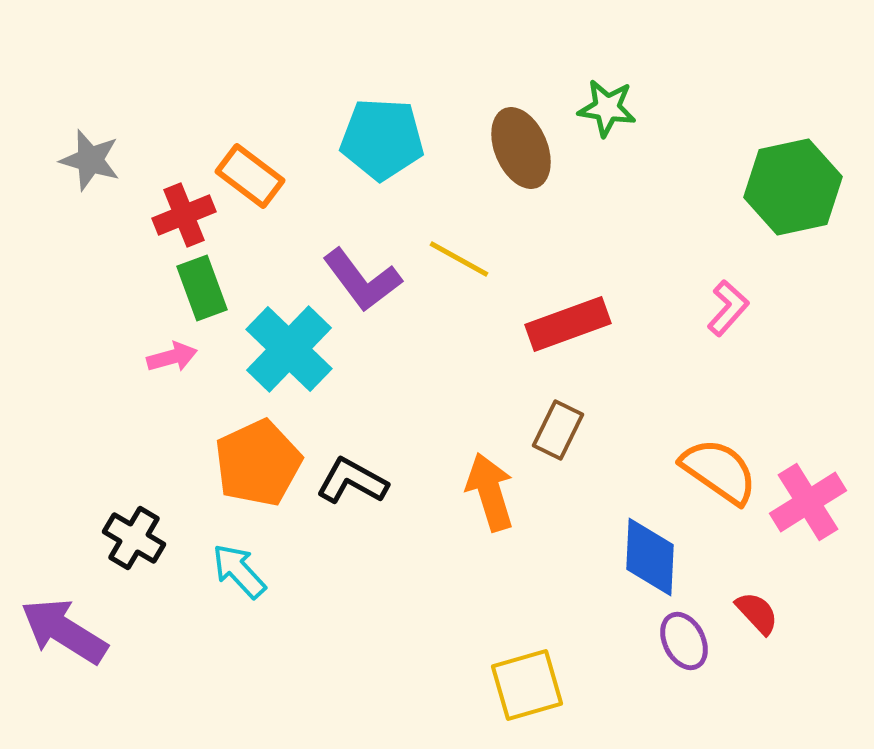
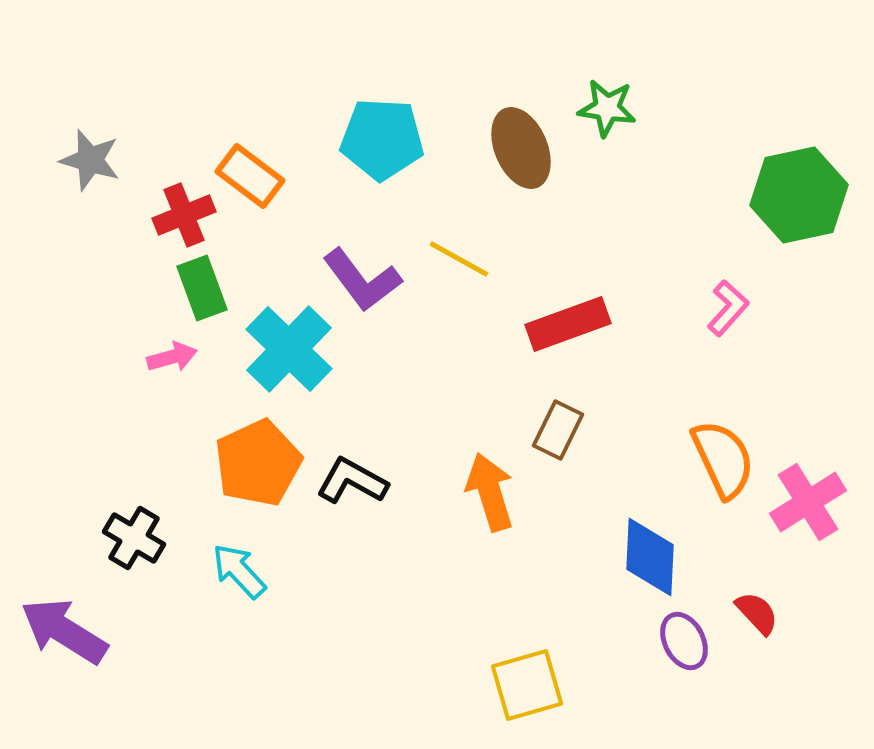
green hexagon: moved 6 px right, 8 px down
orange semicircle: moved 4 px right, 12 px up; rotated 30 degrees clockwise
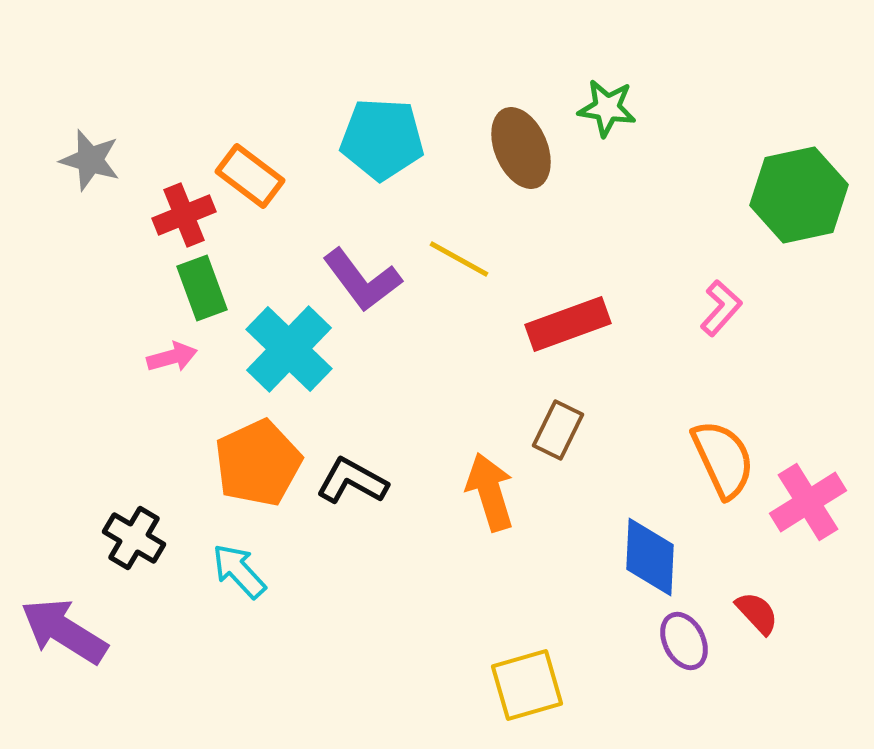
pink L-shape: moved 7 px left
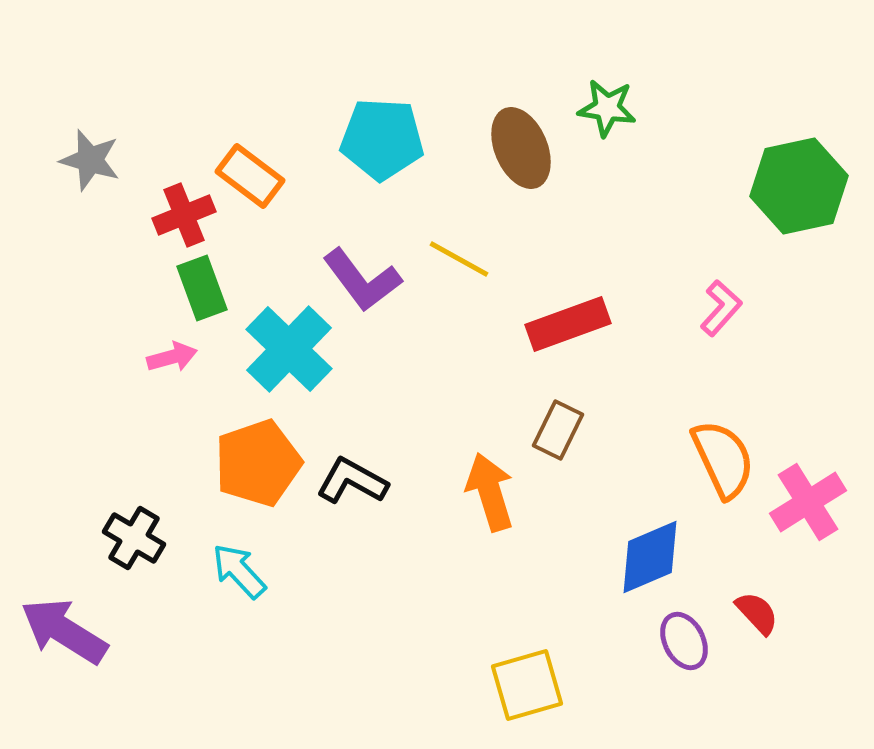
green hexagon: moved 9 px up
orange pentagon: rotated 6 degrees clockwise
blue diamond: rotated 64 degrees clockwise
